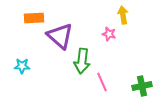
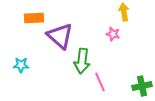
yellow arrow: moved 1 px right, 3 px up
pink star: moved 4 px right
cyan star: moved 1 px left, 1 px up
pink line: moved 2 px left
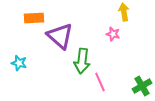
cyan star: moved 2 px left, 2 px up; rotated 14 degrees clockwise
green cross: rotated 18 degrees counterclockwise
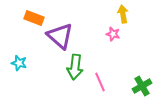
yellow arrow: moved 1 px left, 2 px down
orange rectangle: rotated 24 degrees clockwise
green arrow: moved 7 px left, 6 px down
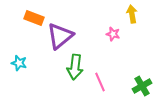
yellow arrow: moved 9 px right
purple triangle: rotated 40 degrees clockwise
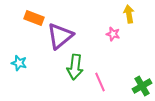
yellow arrow: moved 3 px left
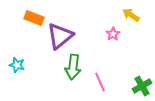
yellow arrow: moved 2 px right, 1 px down; rotated 48 degrees counterclockwise
pink star: rotated 24 degrees clockwise
cyan star: moved 2 px left, 2 px down
green arrow: moved 2 px left
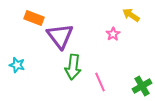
purple triangle: rotated 28 degrees counterclockwise
